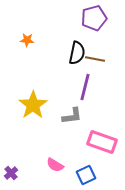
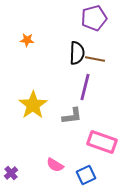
black semicircle: rotated 10 degrees counterclockwise
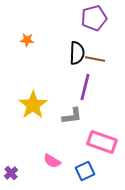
pink semicircle: moved 3 px left, 4 px up
blue square: moved 1 px left, 4 px up
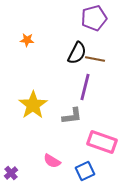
black semicircle: rotated 25 degrees clockwise
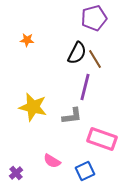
brown line: rotated 48 degrees clockwise
yellow star: moved 2 px down; rotated 24 degrees counterclockwise
pink rectangle: moved 3 px up
purple cross: moved 5 px right
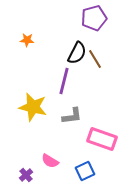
purple line: moved 21 px left, 6 px up
pink semicircle: moved 2 px left
purple cross: moved 10 px right, 2 px down
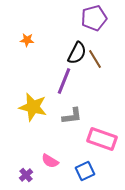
purple line: rotated 8 degrees clockwise
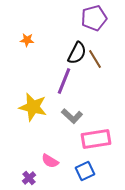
gray L-shape: rotated 50 degrees clockwise
pink rectangle: moved 6 px left; rotated 28 degrees counterclockwise
purple cross: moved 3 px right, 3 px down
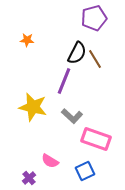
pink rectangle: rotated 28 degrees clockwise
